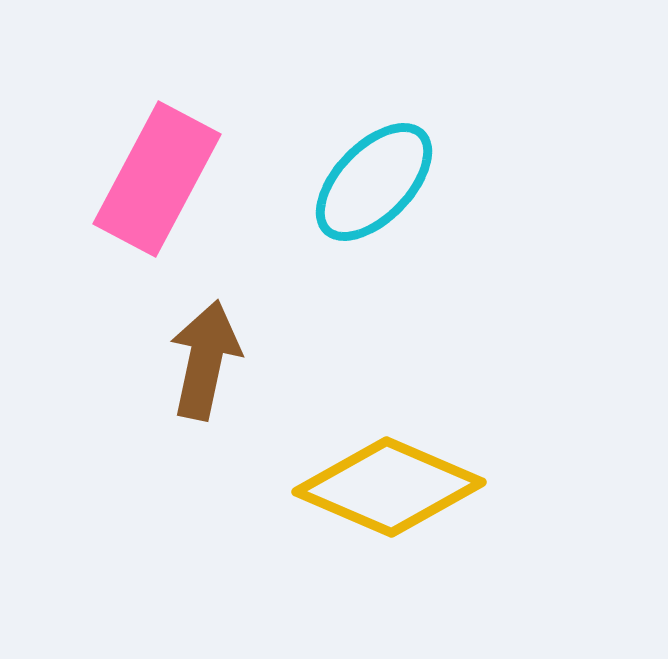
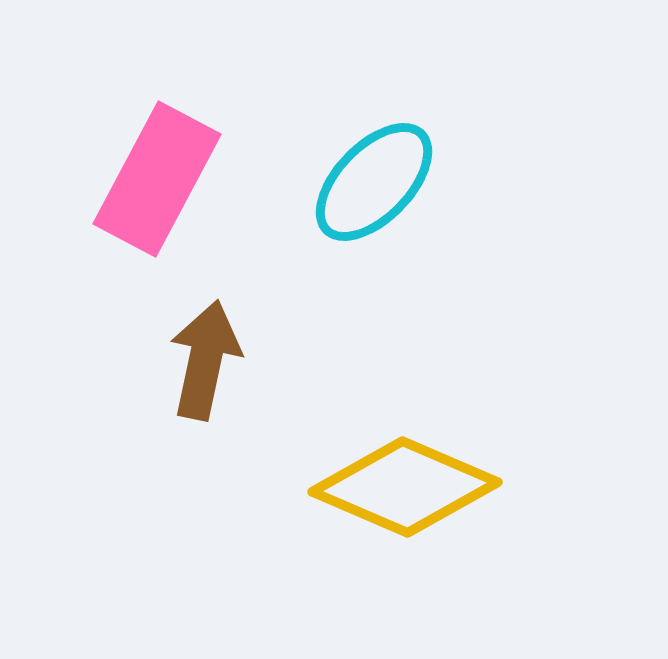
yellow diamond: moved 16 px right
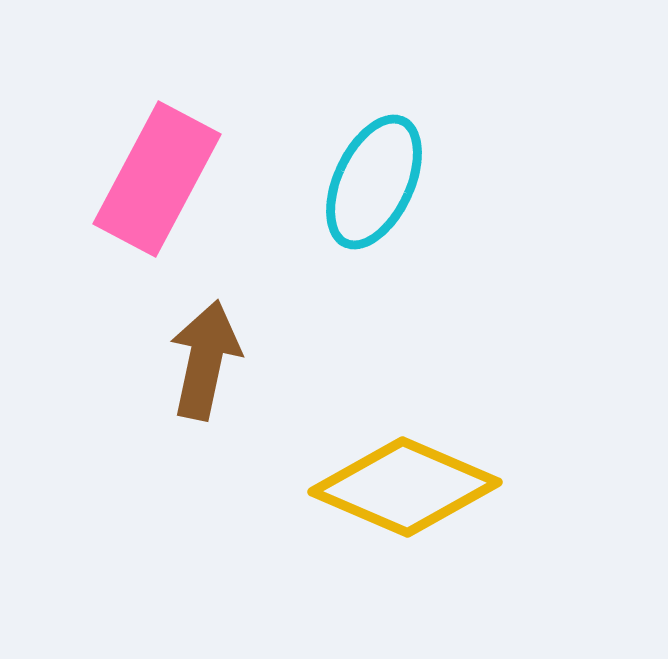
cyan ellipse: rotated 19 degrees counterclockwise
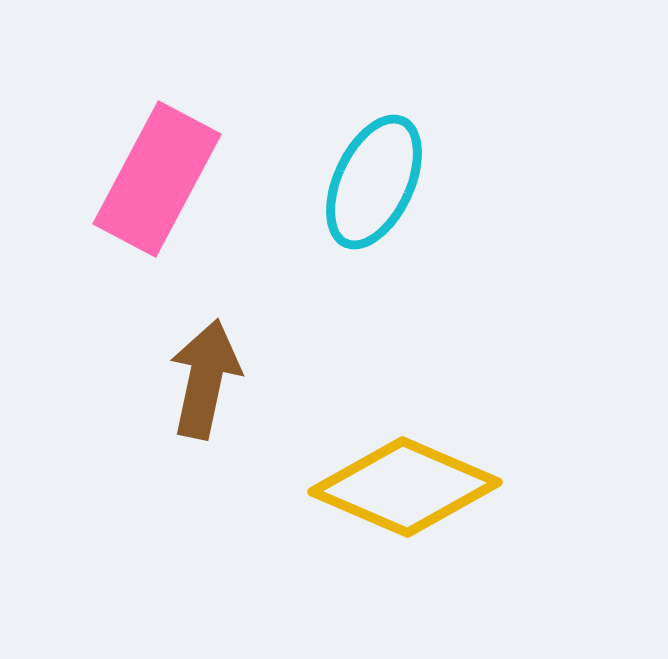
brown arrow: moved 19 px down
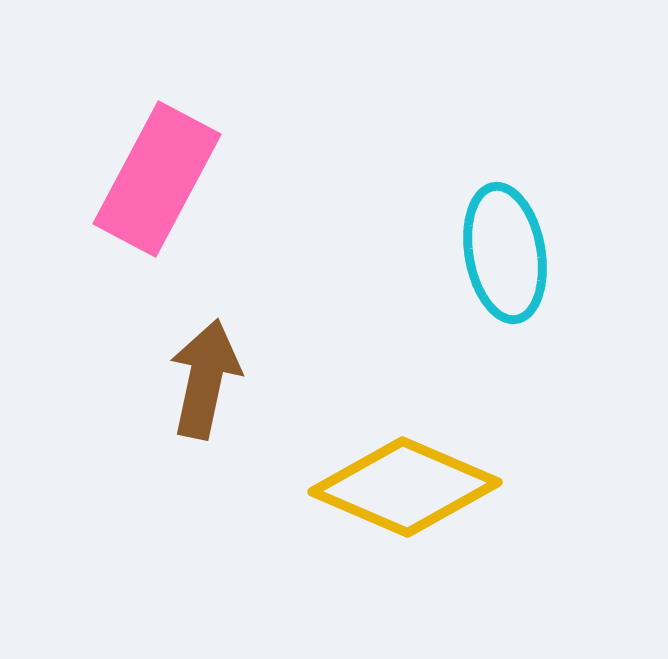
cyan ellipse: moved 131 px right, 71 px down; rotated 35 degrees counterclockwise
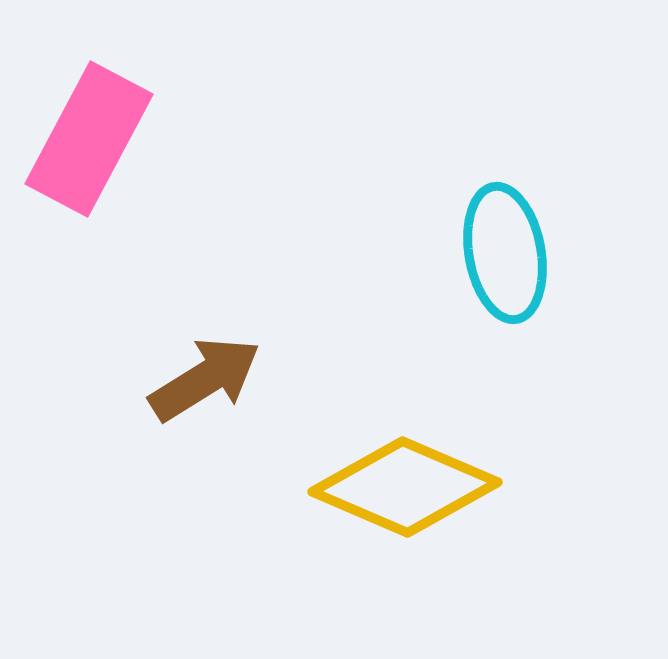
pink rectangle: moved 68 px left, 40 px up
brown arrow: rotated 46 degrees clockwise
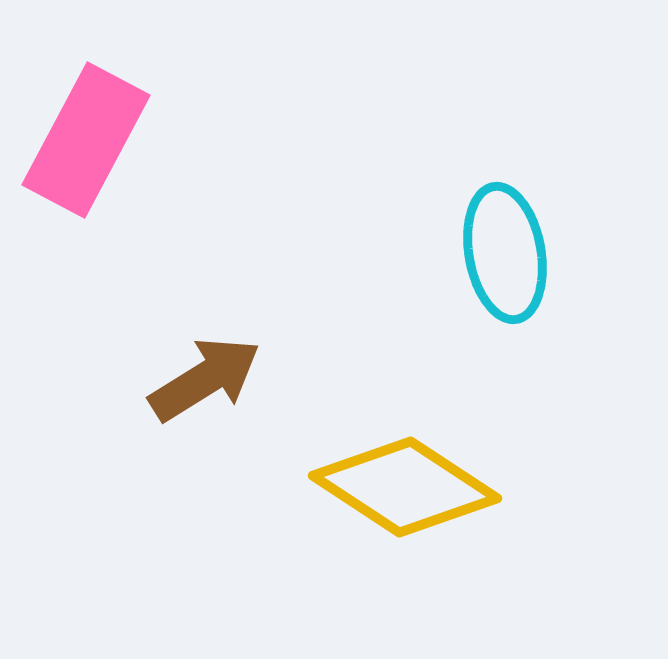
pink rectangle: moved 3 px left, 1 px down
yellow diamond: rotated 10 degrees clockwise
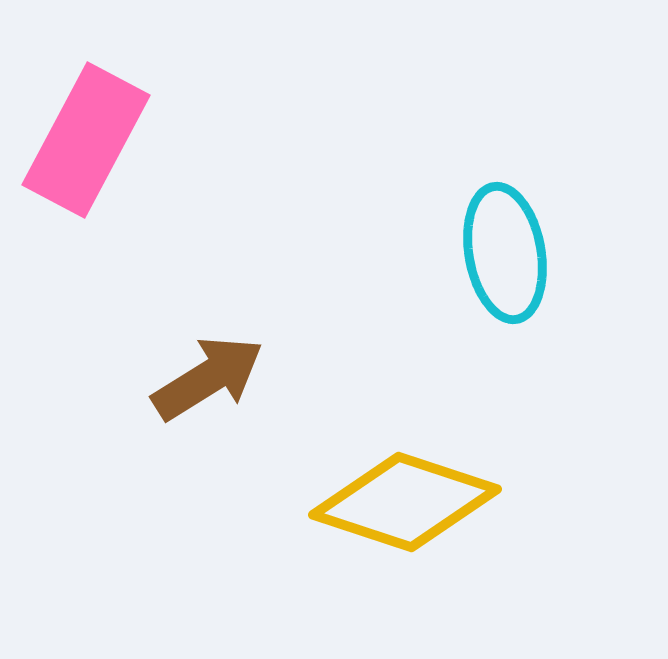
brown arrow: moved 3 px right, 1 px up
yellow diamond: moved 15 px down; rotated 15 degrees counterclockwise
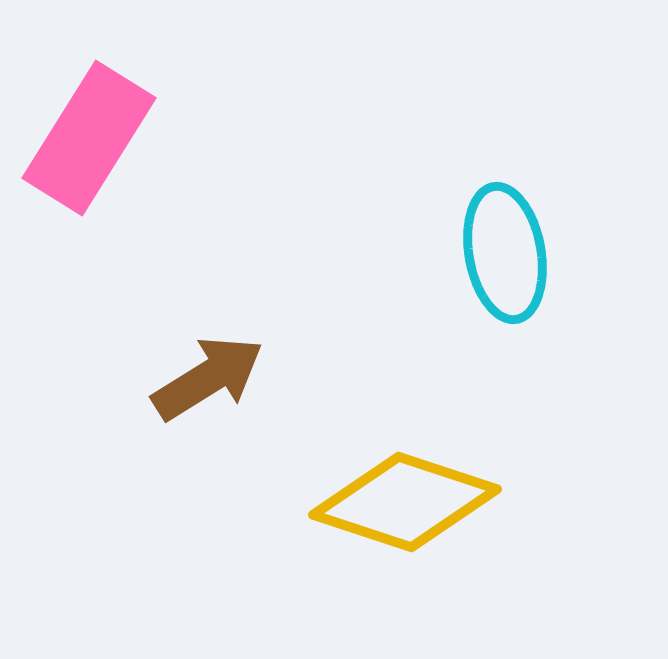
pink rectangle: moved 3 px right, 2 px up; rotated 4 degrees clockwise
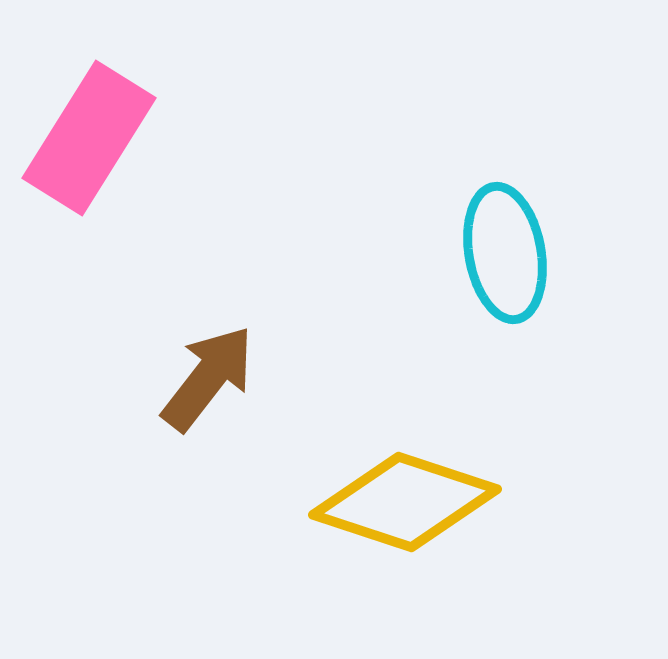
brown arrow: rotated 20 degrees counterclockwise
